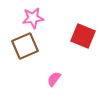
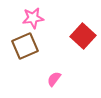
red square: rotated 20 degrees clockwise
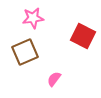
red square: rotated 15 degrees counterclockwise
brown square: moved 6 px down
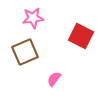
red square: moved 2 px left
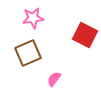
red square: moved 4 px right, 1 px up
brown square: moved 3 px right, 1 px down
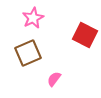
pink star: rotated 20 degrees counterclockwise
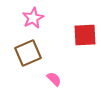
red square: rotated 30 degrees counterclockwise
pink semicircle: rotated 98 degrees clockwise
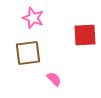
pink star: rotated 25 degrees counterclockwise
brown square: rotated 16 degrees clockwise
